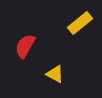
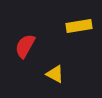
yellow rectangle: moved 1 px left, 3 px down; rotated 30 degrees clockwise
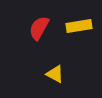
red semicircle: moved 14 px right, 18 px up
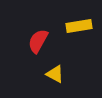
red semicircle: moved 1 px left, 13 px down
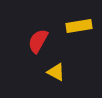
yellow triangle: moved 1 px right, 2 px up
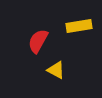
yellow triangle: moved 2 px up
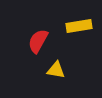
yellow triangle: rotated 18 degrees counterclockwise
